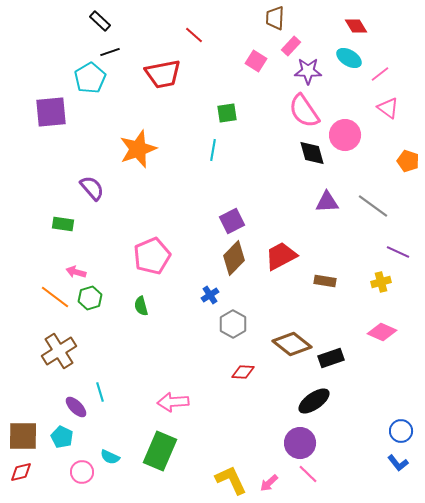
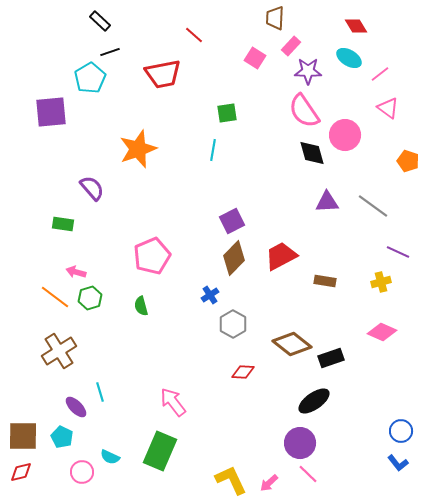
pink square at (256, 61): moved 1 px left, 3 px up
pink arrow at (173, 402): rotated 56 degrees clockwise
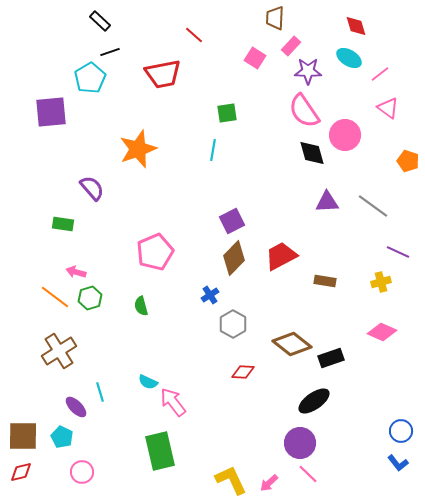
red diamond at (356, 26): rotated 15 degrees clockwise
pink pentagon at (152, 256): moved 3 px right, 4 px up
green rectangle at (160, 451): rotated 36 degrees counterclockwise
cyan semicircle at (110, 457): moved 38 px right, 75 px up
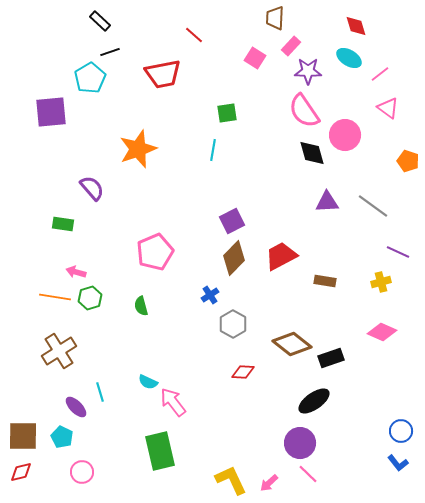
orange line at (55, 297): rotated 28 degrees counterclockwise
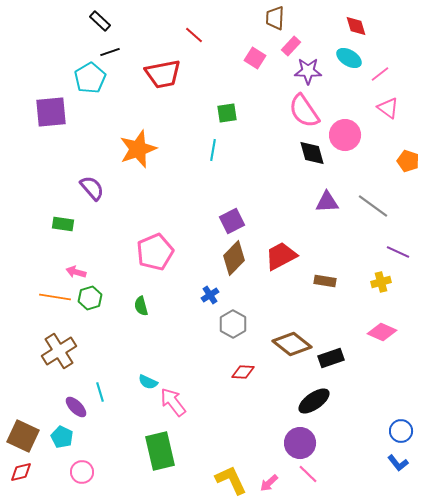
brown square at (23, 436): rotated 24 degrees clockwise
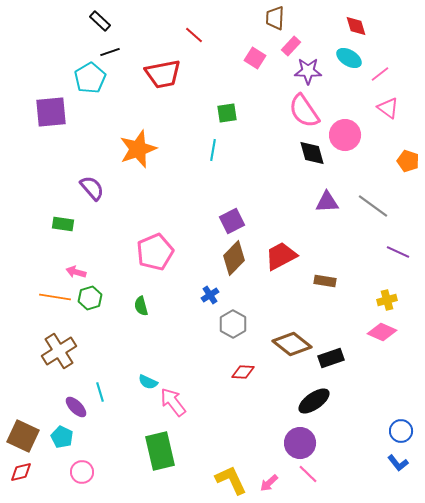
yellow cross at (381, 282): moved 6 px right, 18 px down
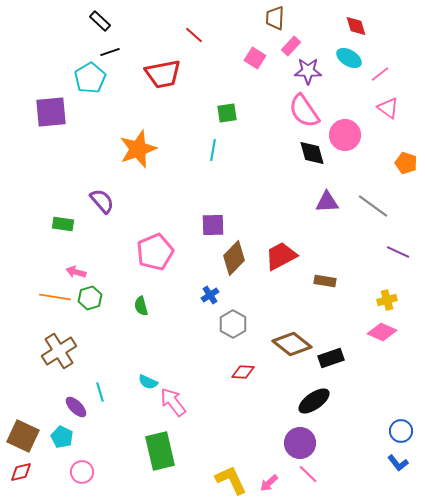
orange pentagon at (408, 161): moved 2 px left, 2 px down
purple semicircle at (92, 188): moved 10 px right, 13 px down
purple square at (232, 221): moved 19 px left, 4 px down; rotated 25 degrees clockwise
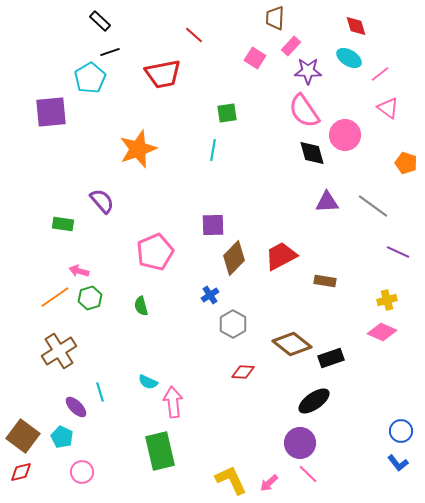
pink arrow at (76, 272): moved 3 px right, 1 px up
orange line at (55, 297): rotated 44 degrees counterclockwise
pink arrow at (173, 402): rotated 32 degrees clockwise
brown square at (23, 436): rotated 12 degrees clockwise
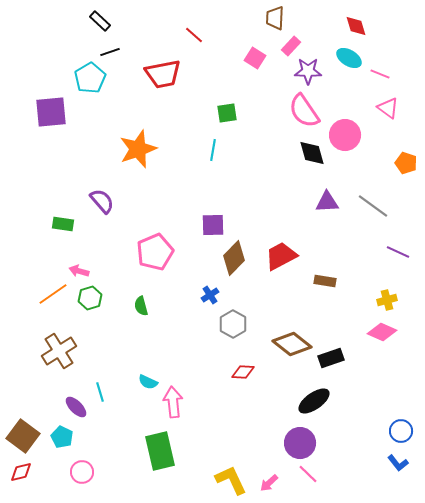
pink line at (380, 74): rotated 60 degrees clockwise
orange line at (55, 297): moved 2 px left, 3 px up
